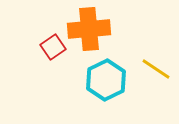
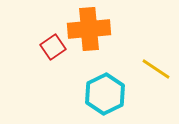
cyan hexagon: moved 1 px left, 14 px down
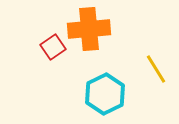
yellow line: rotated 24 degrees clockwise
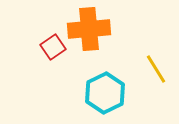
cyan hexagon: moved 1 px up
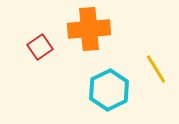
red square: moved 13 px left
cyan hexagon: moved 4 px right, 3 px up
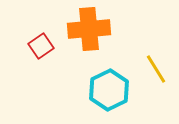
red square: moved 1 px right, 1 px up
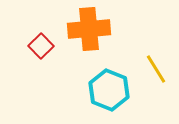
red square: rotated 10 degrees counterclockwise
cyan hexagon: rotated 12 degrees counterclockwise
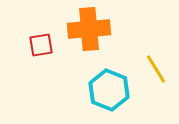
red square: moved 1 px up; rotated 35 degrees clockwise
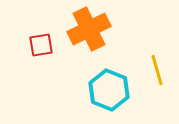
orange cross: rotated 21 degrees counterclockwise
yellow line: moved 1 px right, 1 px down; rotated 16 degrees clockwise
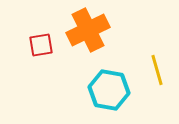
orange cross: moved 1 px left, 1 px down
cyan hexagon: rotated 12 degrees counterclockwise
